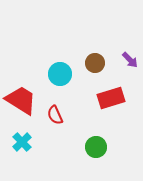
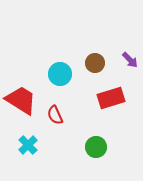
cyan cross: moved 6 px right, 3 px down
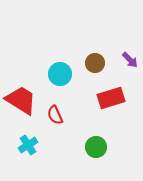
cyan cross: rotated 12 degrees clockwise
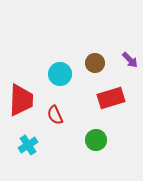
red trapezoid: rotated 60 degrees clockwise
green circle: moved 7 px up
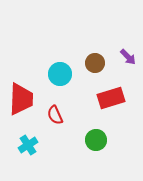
purple arrow: moved 2 px left, 3 px up
red trapezoid: moved 1 px up
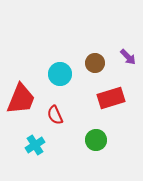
red trapezoid: rotated 20 degrees clockwise
cyan cross: moved 7 px right
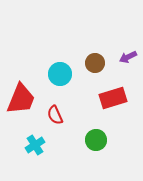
purple arrow: rotated 108 degrees clockwise
red rectangle: moved 2 px right
